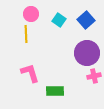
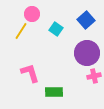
pink circle: moved 1 px right
cyan square: moved 3 px left, 9 px down
yellow line: moved 5 px left, 3 px up; rotated 36 degrees clockwise
green rectangle: moved 1 px left, 1 px down
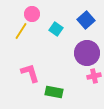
green rectangle: rotated 12 degrees clockwise
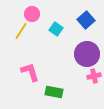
purple circle: moved 1 px down
pink L-shape: moved 1 px up
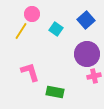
green rectangle: moved 1 px right
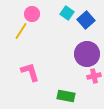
cyan square: moved 11 px right, 16 px up
green rectangle: moved 11 px right, 4 px down
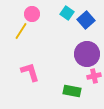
green rectangle: moved 6 px right, 5 px up
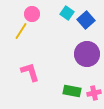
pink cross: moved 17 px down
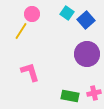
green rectangle: moved 2 px left, 5 px down
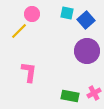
cyan square: rotated 24 degrees counterclockwise
yellow line: moved 2 px left; rotated 12 degrees clockwise
purple circle: moved 3 px up
pink L-shape: moved 1 px left; rotated 25 degrees clockwise
pink cross: rotated 16 degrees counterclockwise
